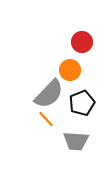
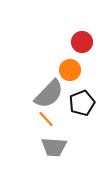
gray trapezoid: moved 22 px left, 6 px down
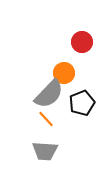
orange circle: moved 6 px left, 3 px down
gray trapezoid: moved 9 px left, 4 px down
